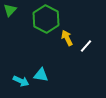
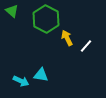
green triangle: moved 2 px right, 1 px down; rotated 32 degrees counterclockwise
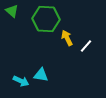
green hexagon: rotated 24 degrees counterclockwise
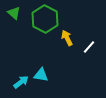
green triangle: moved 2 px right, 2 px down
green hexagon: moved 1 px left; rotated 24 degrees clockwise
white line: moved 3 px right, 1 px down
cyan arrow: moved 1 px down; rotated 63 degrees counterclockwise
